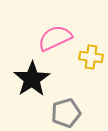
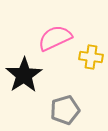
black star: moved 8 px left, 4 px up
gray pentagon: moved 1 px left, 3 px up
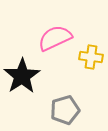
black star: moved 2 px left, 1 px down
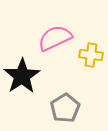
yellow cross: moved 2 px up
gray pentagon: moved 2 px up; rotated 16 degrees counterclockwise
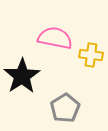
pink semicircle: rotated 36 degrees clockwise
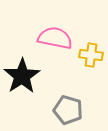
gray pentagon: moved 3 px right, 2 px down; rotated 24 degrees counterclockwise
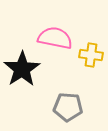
black star: moved 7 px up
gray pentagon: moved 3 px up; rotated 12 degrees counterclockwise
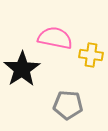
gray pentagon: moved 2 px up
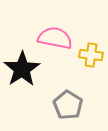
gray pentagon: rotated 28 degrees clockwise
